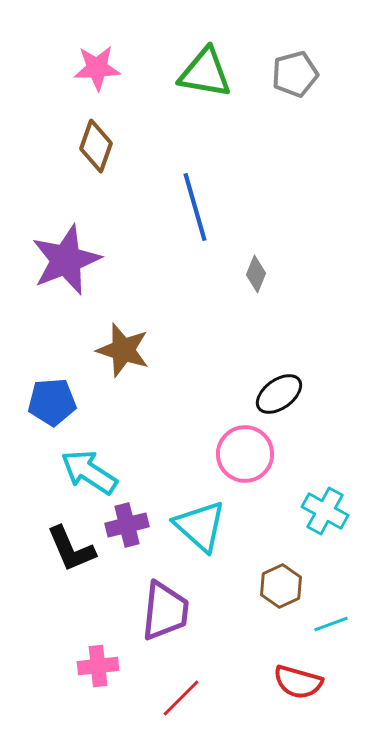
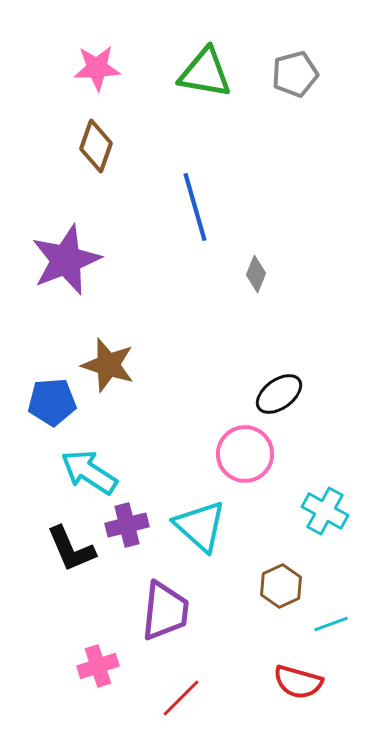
brown star: moved 15 px left, 15 px down
pink cross: rotated 12 degrees counterclockwise
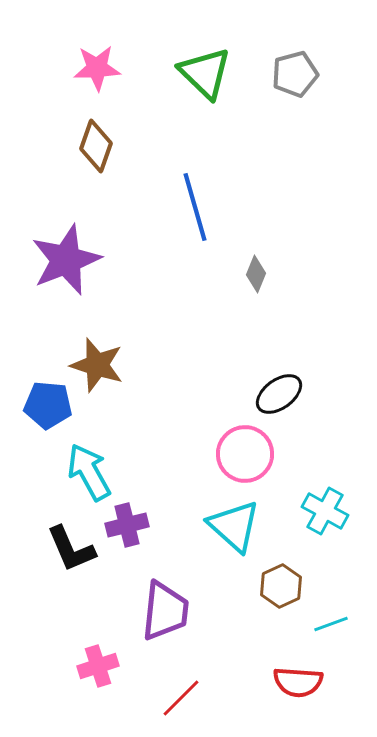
green triangle: rotated 34 degrees clockwise
brown star: moved 11 px left
blue pentagon: moved 4 px left, 3 px down; rotated 9 degrees clockwise
cyan arrow: rotated 28 degrees clockwise
cyan triangle: moved 34 px right
red semicircle: rotated 12 degrees counterclockwise
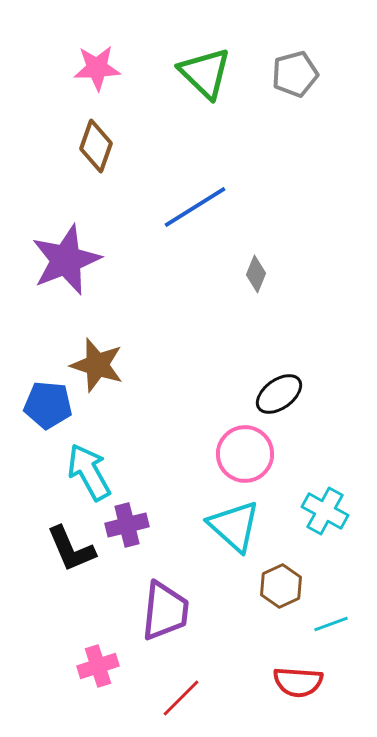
blue line: rotated 74 degrees clockwise
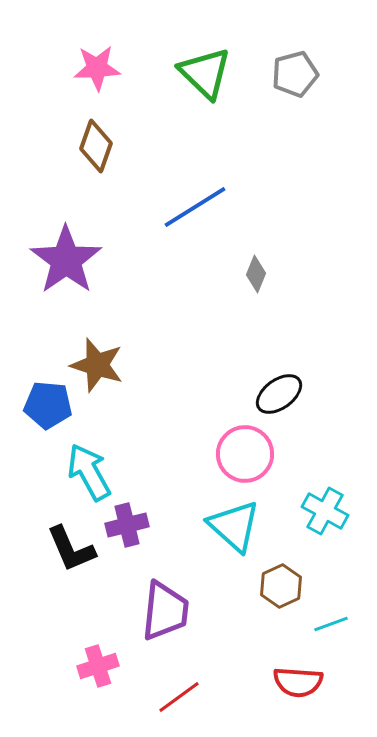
purple star: rotated 14 degrees counterclockwise
red line: moved 2 px left, 1 px up; rotated 9 degrees clockwise
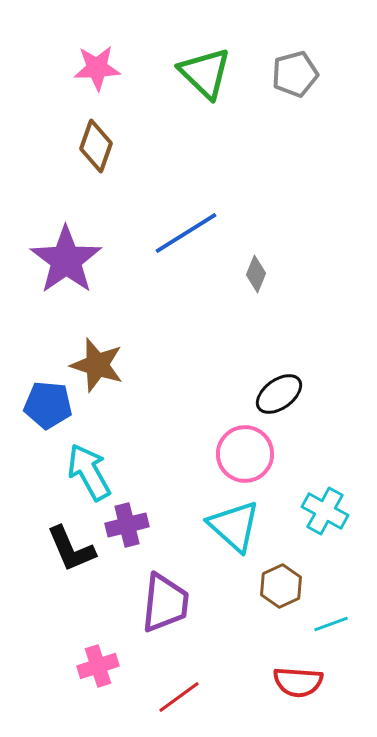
blue line: moved 9 px left, 26 px down
purple trapezoid: moved 8 px up
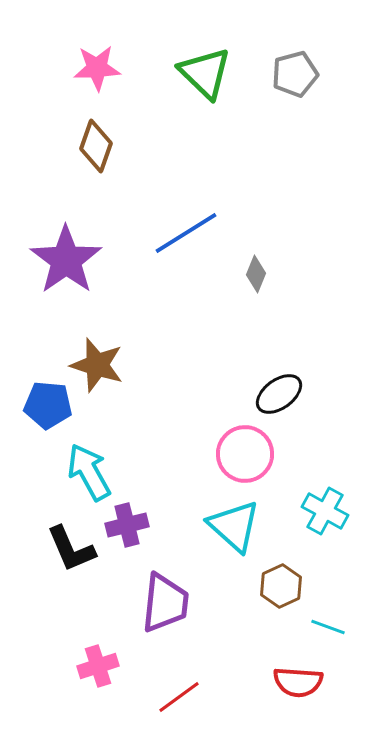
cyan line: moved 3 px left, 3 px down; rotated 40 degrees clockwise
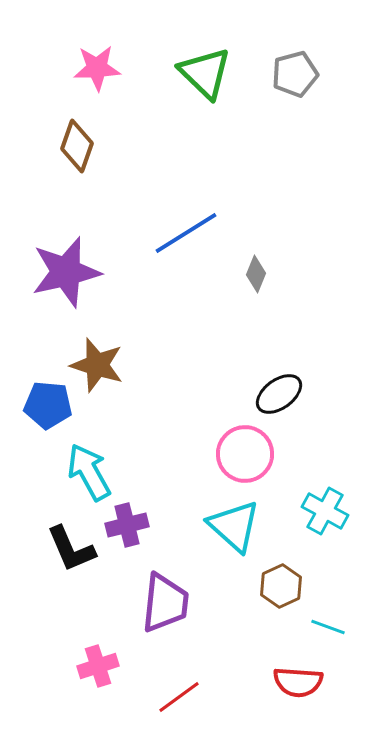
brown diamond: moved 19 px left
purple star: moved 12 px down; rotated 22 degrees clockwise
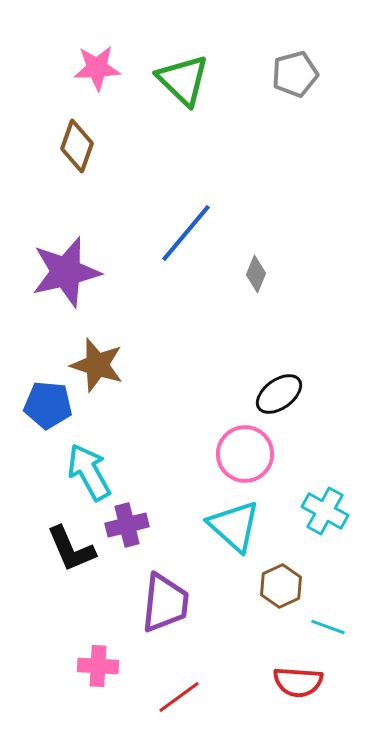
green triangle: moved 22 px left, 7 px down
blue line: rotated 18 degrees counterclockwise
pink cross: rotated 21 degrees clockwise
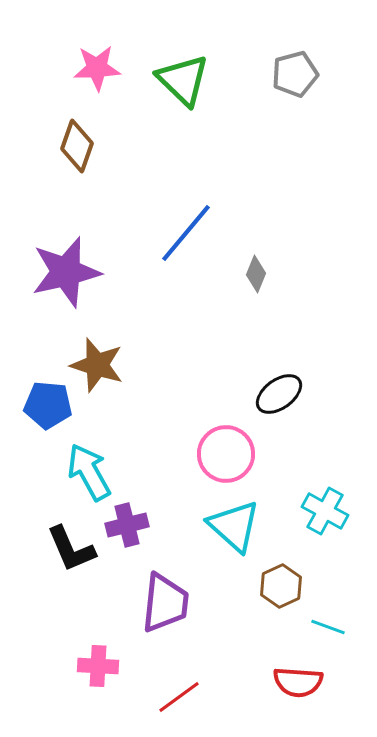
pink circle: moved 19 px left
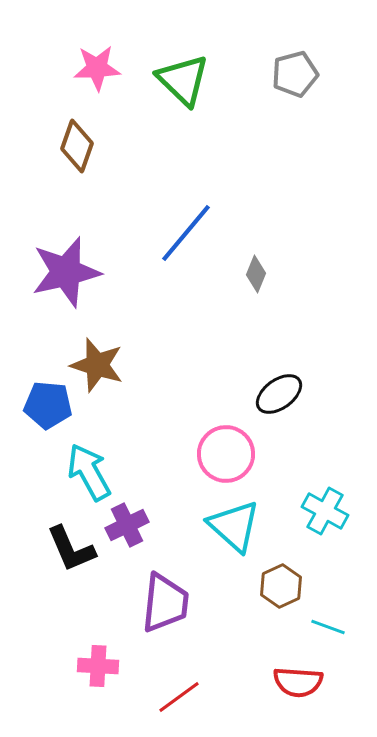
purple cross: rotated 12 degrees counterclockwise
